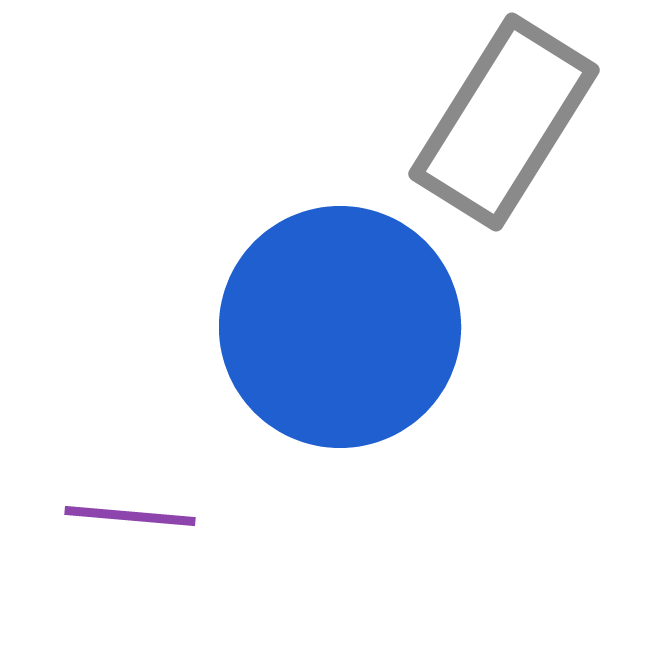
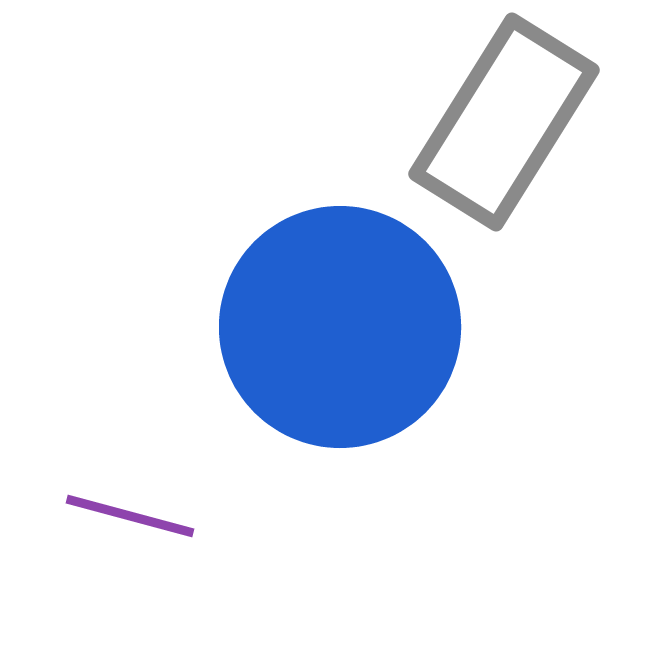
purple line: rotated 10 degrees clockwise
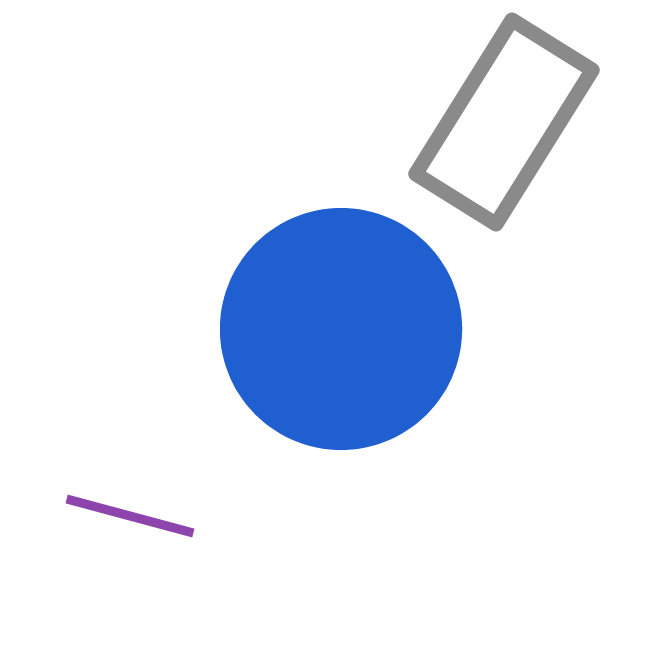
blue circle: moved 1 px right, 2 px down
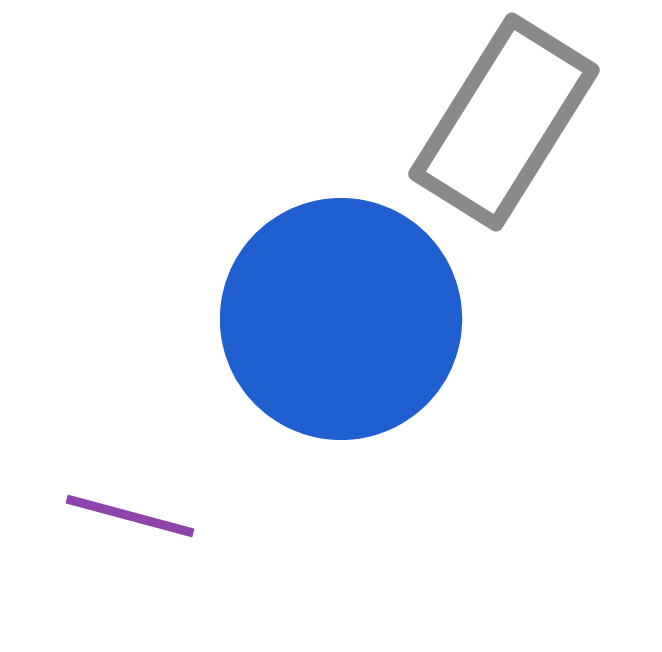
blue circle: moved 10 px up
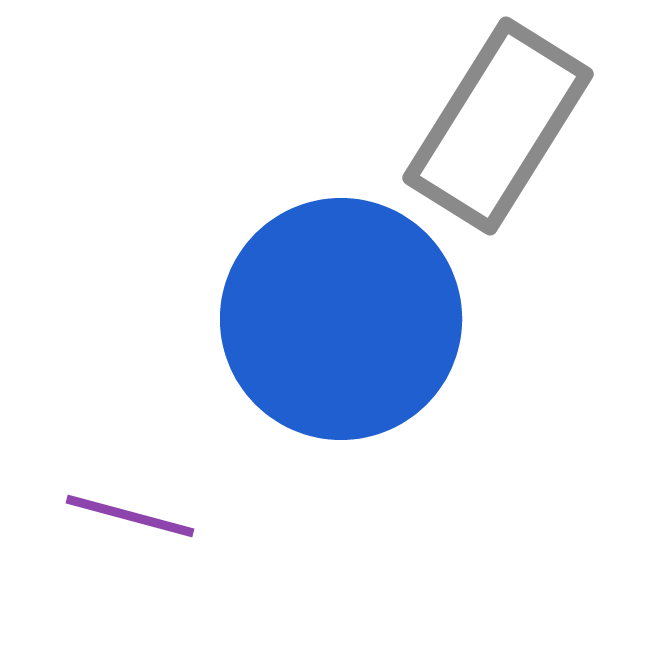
gray rectangle: moved 6 px left, 4 px down
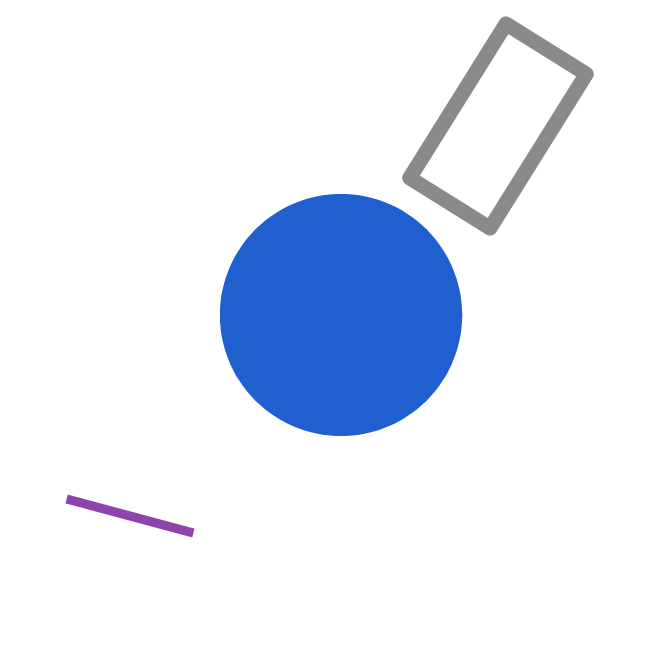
blue circle: moved 4 px up
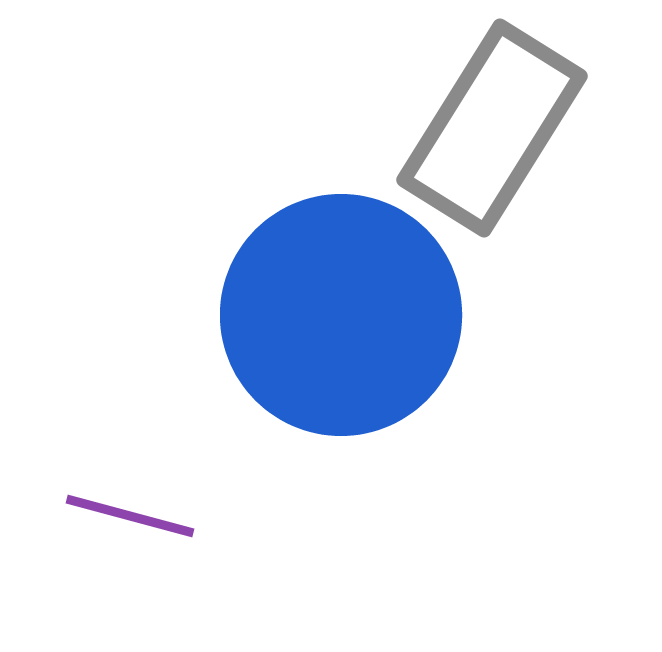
gray rectangle: moved 6 px left, 2 px down
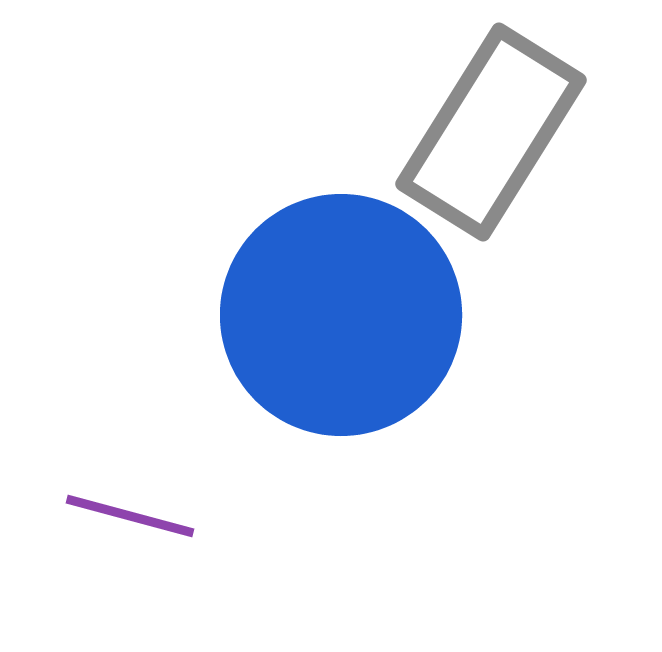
gray rectangle: moved 1 px left, 4 px down
